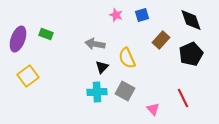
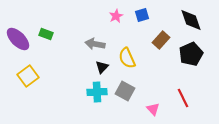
pink star: moved 1 px down; rotated 24 degrees clockwise
purple ellipse: rotated 65 degrees counterclockwise
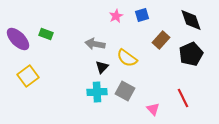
yellow semicircle: rotated 30 degrees counterclockwise
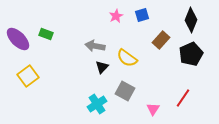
black diamond: rotated 40 degrees clockwise
gray arrow: moved 2 px down
cyan cross: moved 12 px down; rotated 30 degrees counterclockwise
red line: rotated 60 degrees clockwise
pink triangle: rotated 16 degrees clockwise
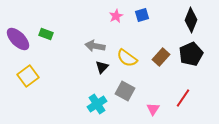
brown rectangle: moved 17 px down
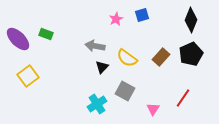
pink star: moved 3 px down
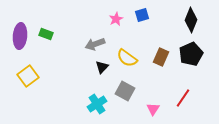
purple ellipse: moved 2 px right, 3 px up; rotated 50 degrees clockwise
gray arrow: moved 2 px up; rotated 30 degrees counterclockwise
brown rectangle: rotated 18 degrees counterclockwise
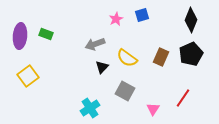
cyan cross: moved 7 px left, 4 px down
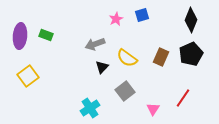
green rectangle: moved 1 px down
gray square: rotated 24 degrees clockwise
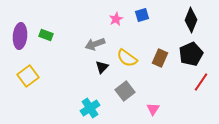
brown rectangle: moved 1 px left, 1 px down
red line: moved 18 px right, 16 px up
